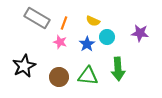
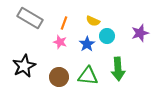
gray rectangle: moved 7 px left
purple star: rotated 24 degrees counterclockwise
cyan circle: moved 1 px up
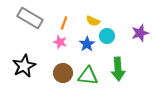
brown circle: moved 4 px right, 4 px up
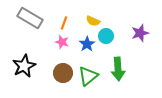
cyan circle: moved 1 px left
pink star: moved 2 px right
green triangle: rotated 45 degrees counterclockwise
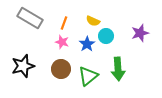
black star: moved 1 px left; rotated 10 degrees clockwise
brown circle: moved 2 px left, 4 px up
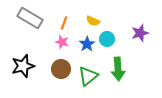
cyan circle: moved 1 px right, 3 px down
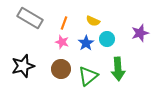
blue star: moved 1 px left, 1 px up
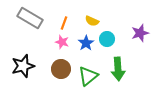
yellow semicircle: moved 1 px left
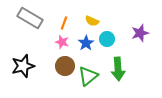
brown circle: moved 4 px right, 3 px up
